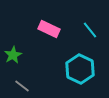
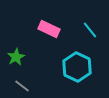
green star: moved 3 px right, 2 px down
cyan hexagon: moved 3 px left, 2 px up
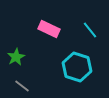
cyan hexagon: rotated 8 degrees counterclockwise
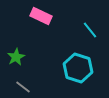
pink rectangle: moved 8 px left, 13 px up
cyan hexagon: moved 1 px right, 1 px down
gray line: moved 1 px right, 1 px down
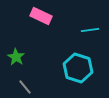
cyan line: rotated 60 degrees counterclockwise
green star: rotated 12 degrees counterclockwise
gray line: moved 2 px right; rotated 14 degrees clockwise
